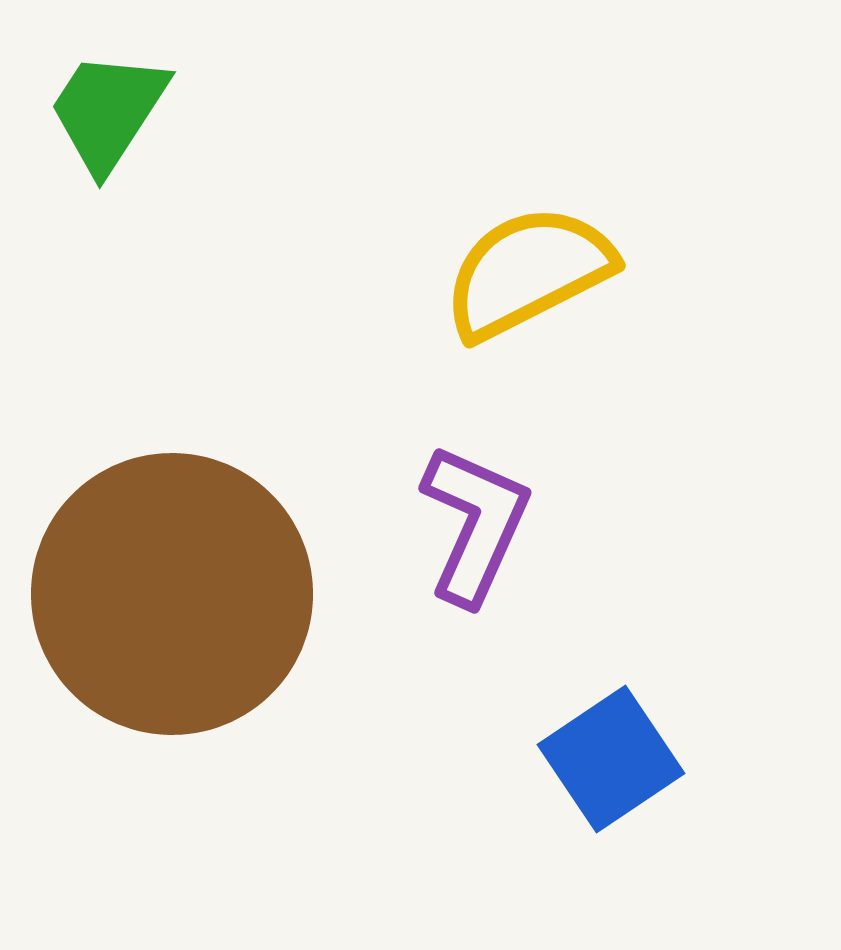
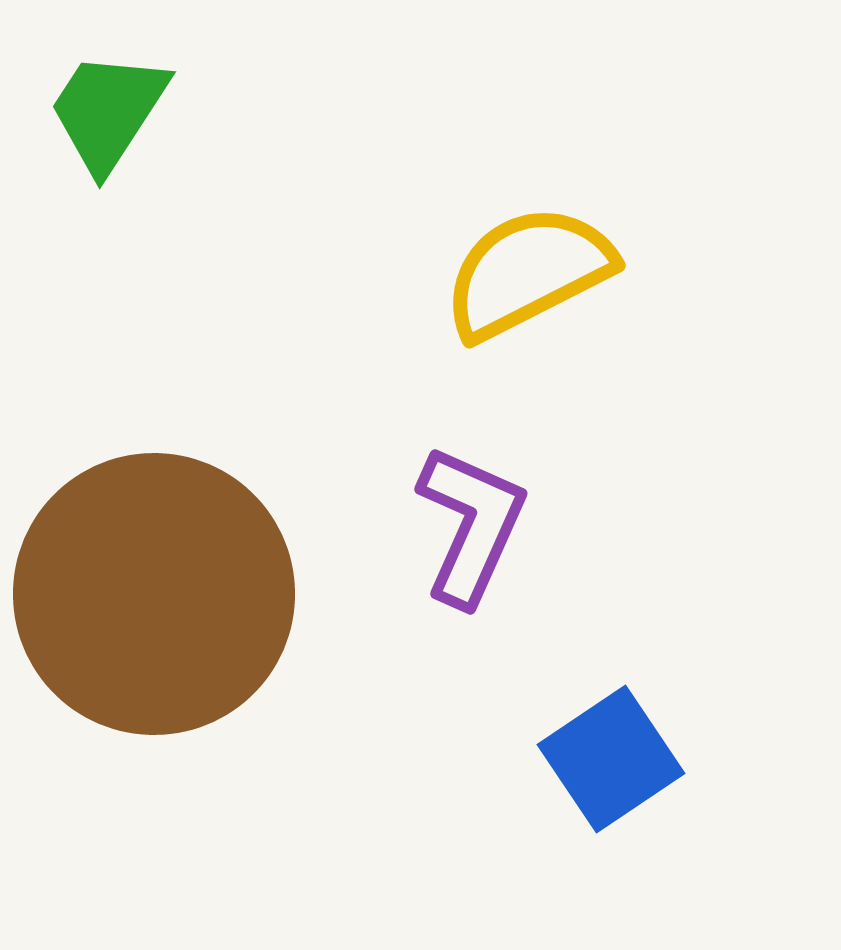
purple L-shape: moved 4 px left, 1 px down
brown circle: moved 18 px left
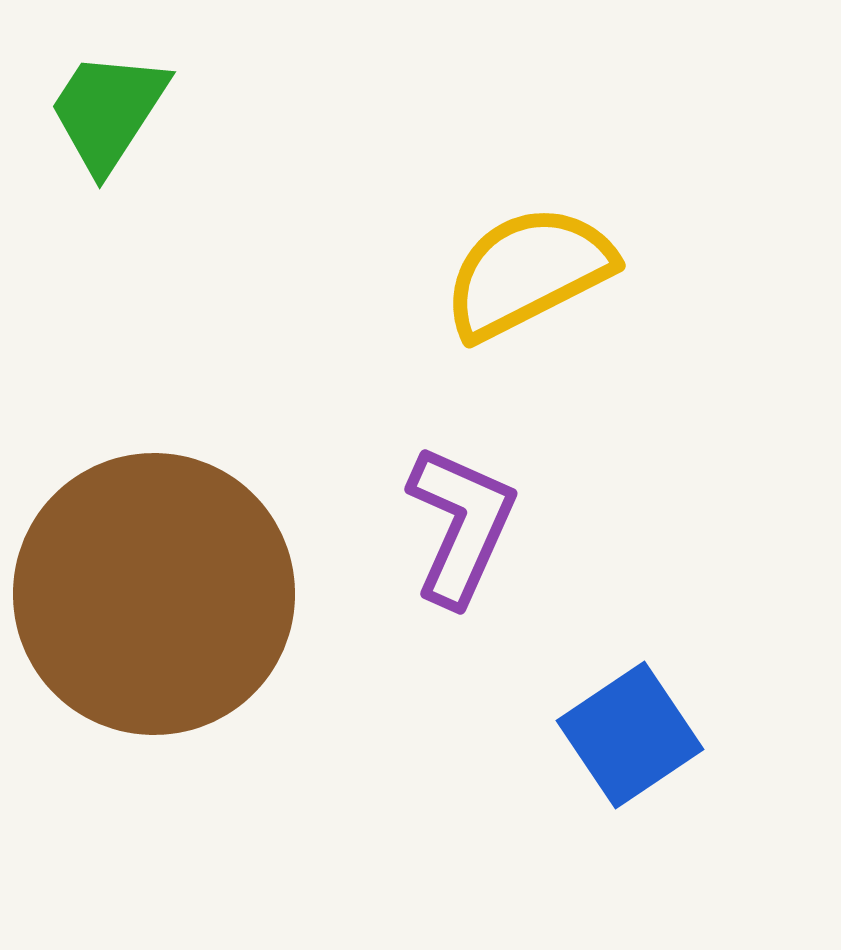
purple L-shape: moved 10 px left
blue square: moved 19 px right, 24 px up
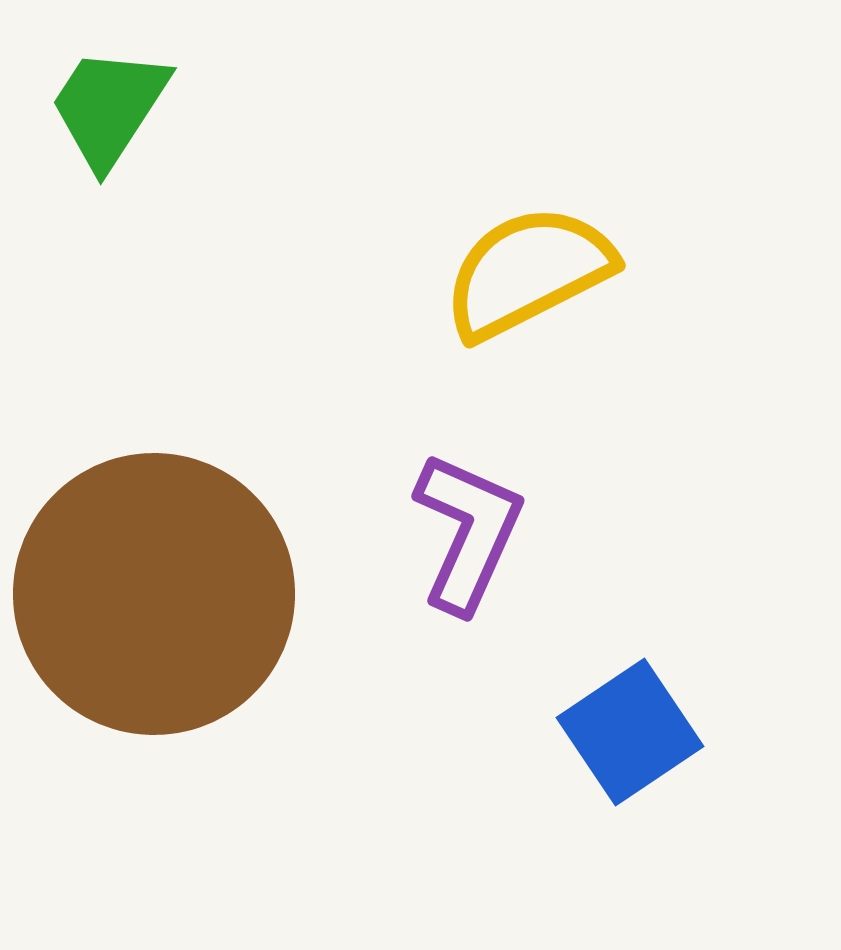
green trapezoid: moved 1 px right, 4 px up
purple L-shape: moved 7 px right, 7 px down
blue square: moved 3 px up
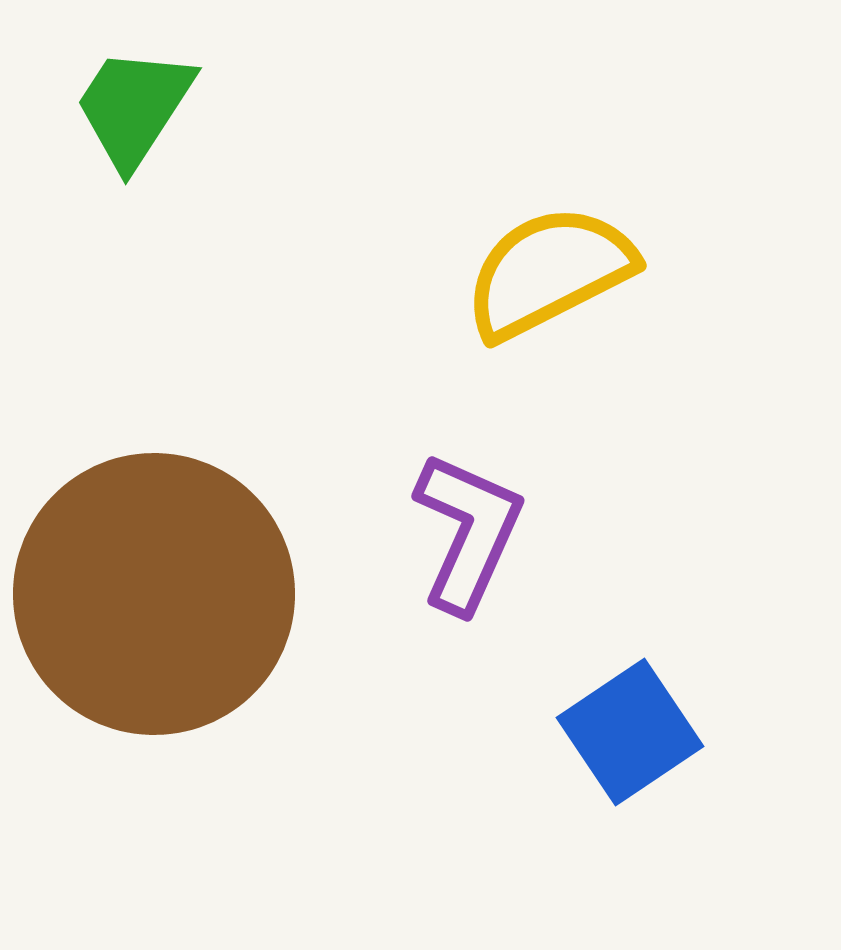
green trapezoid: moved 25 px right
yellow semicircle: moved 21 px right
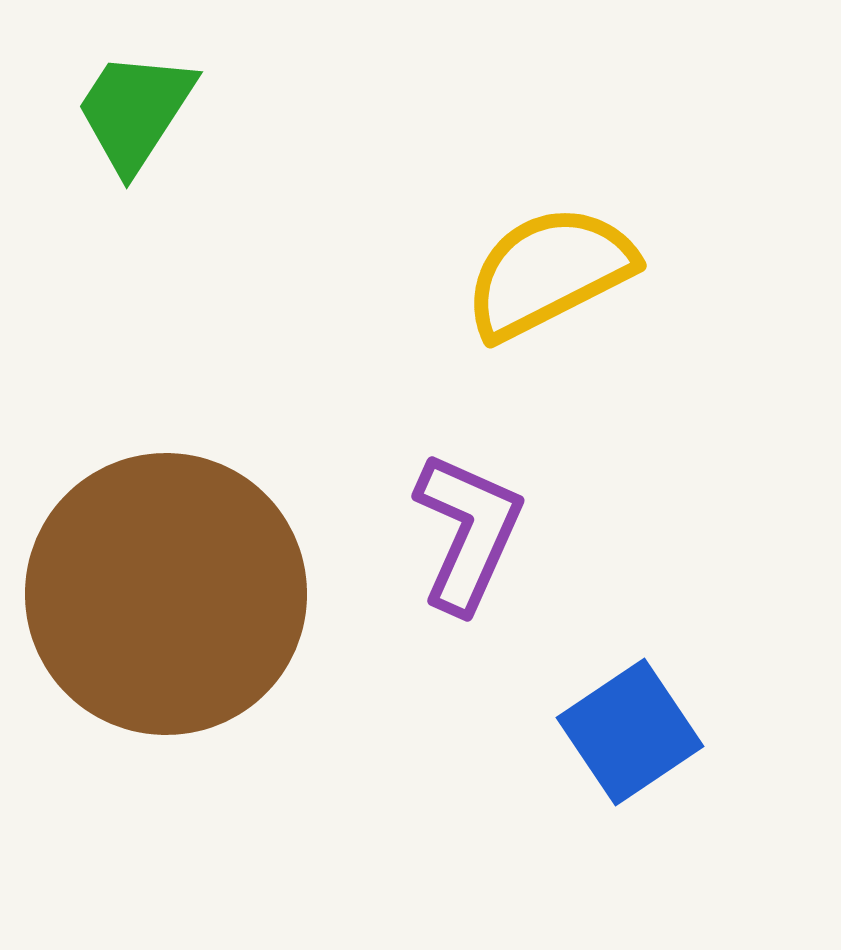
green trapezoid: moved 1 px right, 4 px down
brown circle: moved 12 px right
